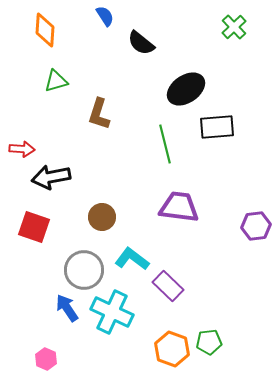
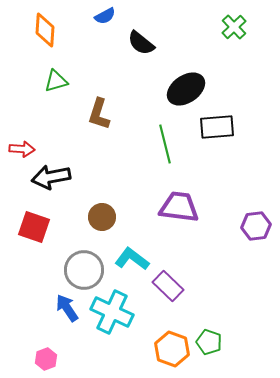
blue semicircle: rotated 95 degrees clockwise
green pentagon: rotated 25 degrees clockwise
pink hexagon: rotated 15 degrees clockwise
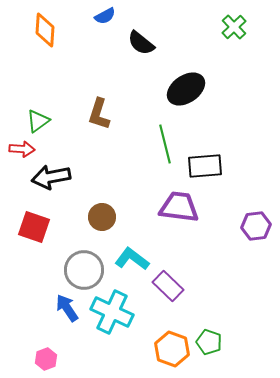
green triangle: moved 18 px left, 40 px down; rotated 20 degrees counterclockwise
black rectangle: moved 12 px left, 39 px down
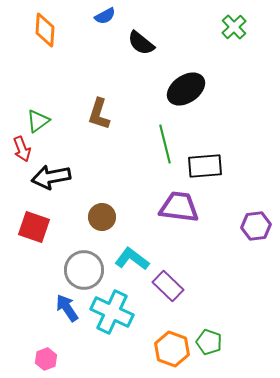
red arrow: rotated 65 degrees clockwise
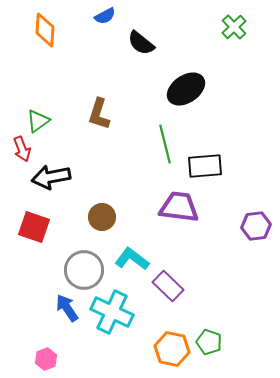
orange hexagon: rotated 8 degrees counterclockwise
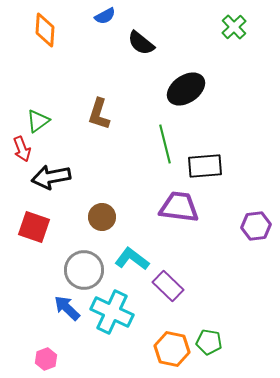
blue arrow: rotated 12 degrees counterclockwise
green pentagon: rotated 10 degrees counterclockwise
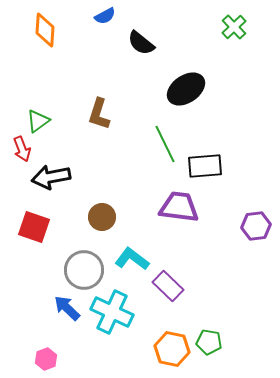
green line: rotated 12 degrees counterclockwise
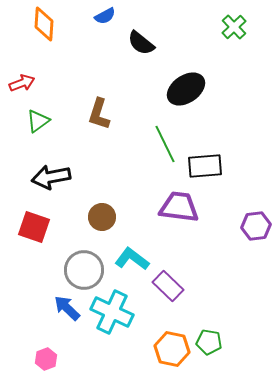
orange diamond: moved 1 px left, 6 px up
red arrow: moved 66 px up; rotated 90 degrees counterclockwise
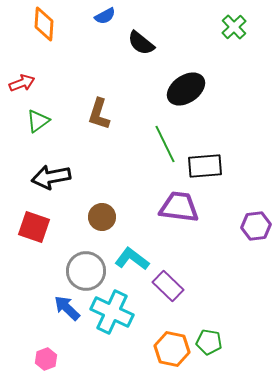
gray circle: moved 2 px right, 1 px down
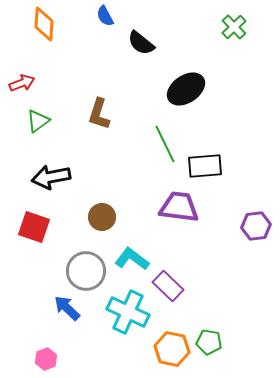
blue semicircle: rotated 90 degrees clockwise
cyan cross: moved 16 px right
